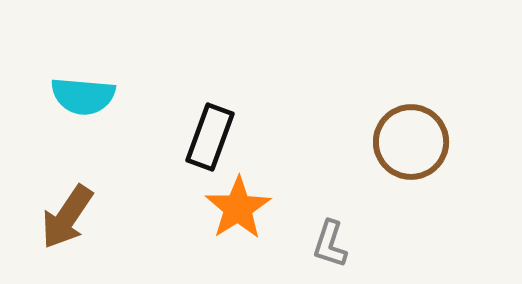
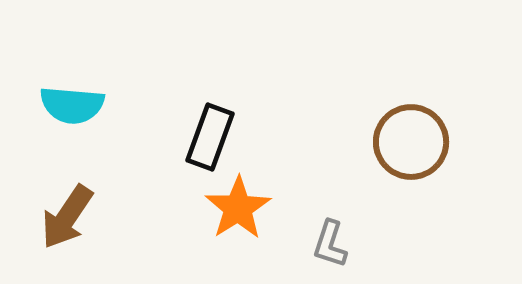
cyan semicircle: moved 11 px left, 9 px down
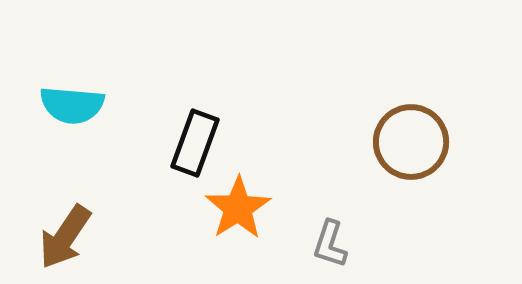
black rectangle: moved 15 px left, 6 px down
brown arrow: moved 2 px left, 20 px down
